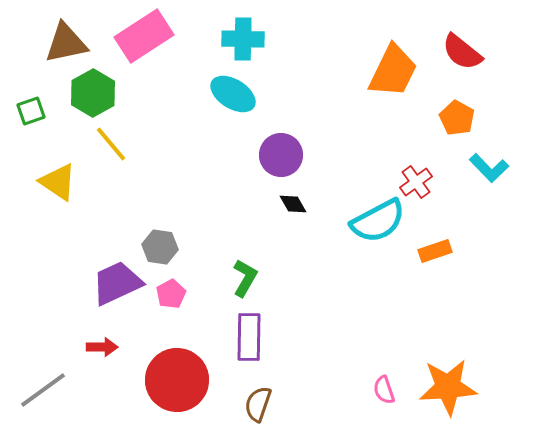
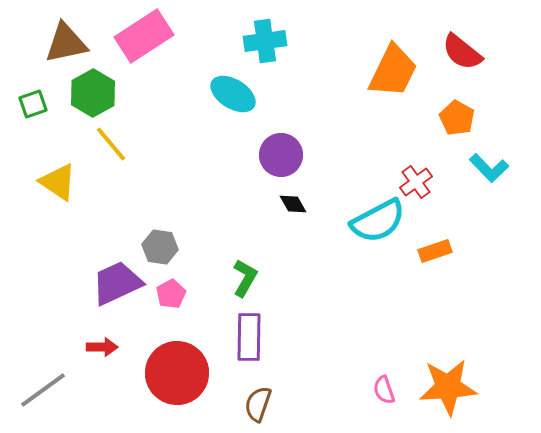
cyan cross: moved 22 px right, 2 px down; rotated 9 degrees counterclockwise
green square: moved 2 px right, 7 px up
red circle: moved 7 px up
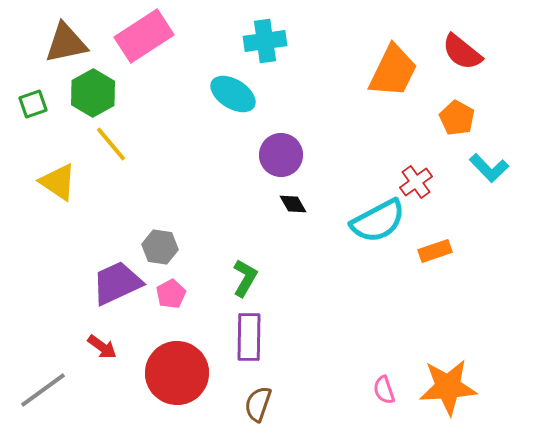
red arrow: rotated 36 degrees clockwise
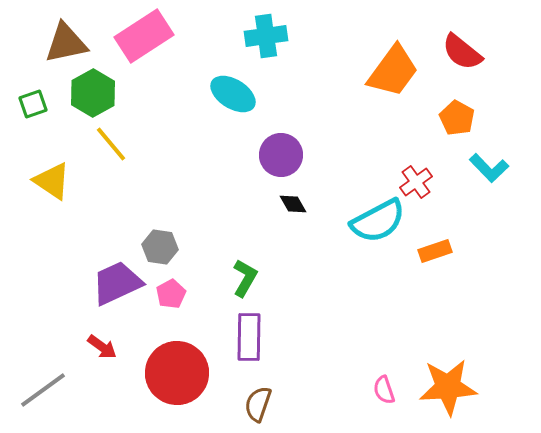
cyan cross: moved 1 px right, 5 px up
orange trapezoid: rotated 10 degrees clockwise
yellow triangle: moved 6 px left, 1 px up
